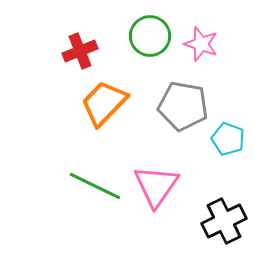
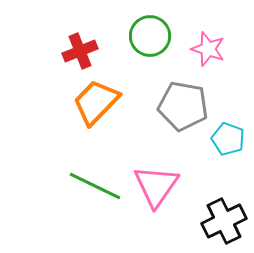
pink star: moved 7 px right, 5 px down
orange trapezoid: moved 8 px left, 1 px up
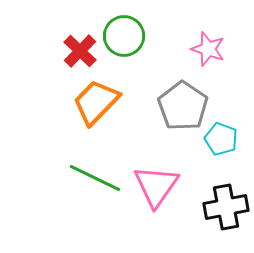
green circle: moved 26 px left
red cross: rotated 24 degrees counterclockwise
gray pentagon: rotated 24 degrees clockwise
cyan pentagon: moved 7 px left
green line: moved 8 px up
black cross: moved 2 px right, 14 px up; rotated 15 degrees clockwise
